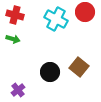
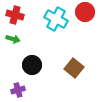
brown square: moved 5 px left, 1 px down
black circle: moved 18 px left, 7 px up
purple cross: rotated 24 degrees clockwise
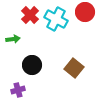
red cross: moved 15 px right; rotated 30 degrees clockwise
green arrow: rotated 24 degrees counterclockwise
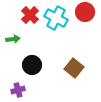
cyan cross: moved 1 px up
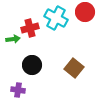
red cross: moved 13 px down; rotated 30 degrees clockwise
purple cross: rotated 24 degrees clockwise
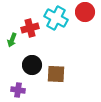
green arrow: moved 1 px left, 1 px down; rotated 120 degrees clockwise
brown square: moved 18 px left, 6 px down; rotated 36 degrees counterclockwise
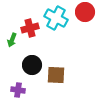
brown square: moved 1 px down
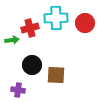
red circle: moved 11 px down
cyan cross: rotated 30 degrees counterclockwise
green arrow: rotated 120 degrees counterclockwise
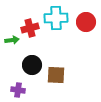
red circle: moved 1 px right, 1 px up
